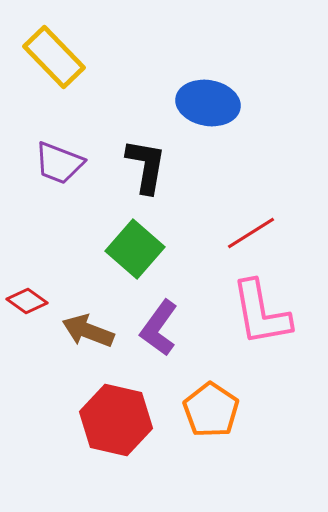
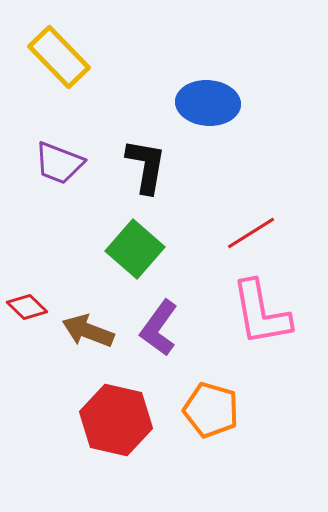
yellow rectangle: moved 5 px right
blue ellipse: rotated 6 degrees counterclockwise
red diamond: moved 6 px down; rotated 9 degrees clockwise
orange pentagon: rotated 18 degrees counterclockwise
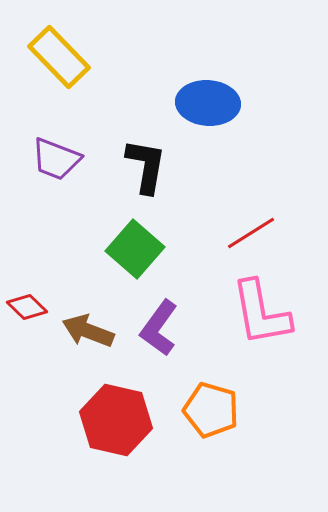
purple trapezoid: moved 3 px left, 4 px up
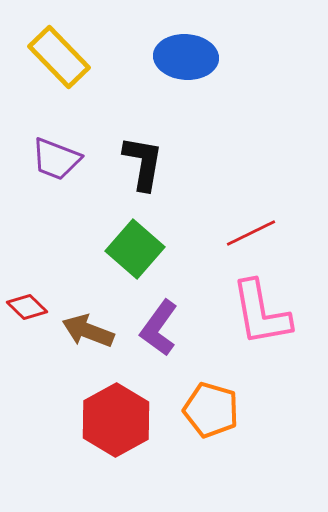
blue ellipse: moved 22 px left, 46 px up
black L-shape: moved 3 px left, 3 px up
red line: rotated 6 degrees clockwise
red hexagon: rotated 18 degrees clockwise
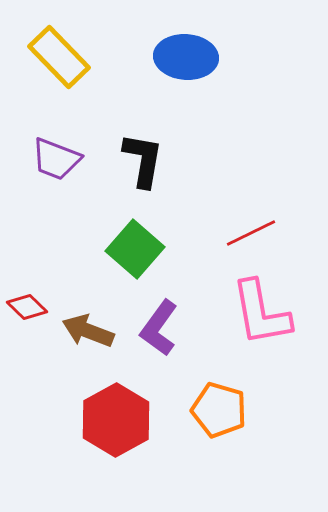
black L-shape: moved 3 px up
orange pentagon: moved 8 px right
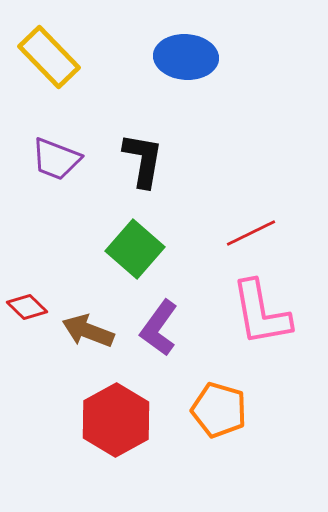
yellow rectangle: moved 10 px left
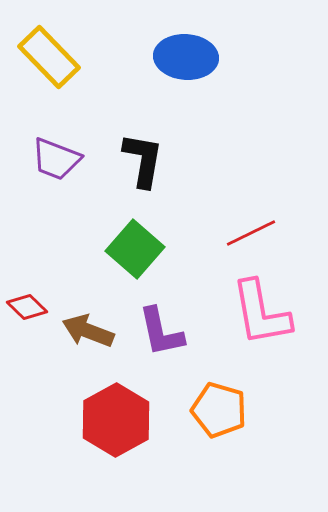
purple L-shape: moved 2 px right, 4 px down; rotated 48 degrees counterclockwise
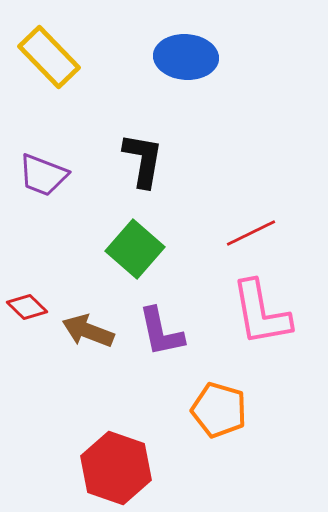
purple trapezoid: moved 13 px left, 16 px down
red hexagon: moved 48 px down; rotated 12 degrees counterclockwise
